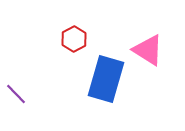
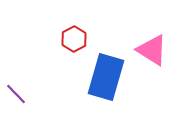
pink triangle: moved 4 px right
blue rectangle: moved 2 px up
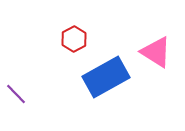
pink triangle: moved 4 px right, 2 px down
blue rectangle: rotated 45 degrees clockwise
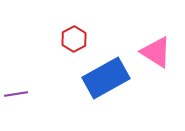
blue rectangle: moved 1 px down
purple line: rotated 55 degrees counterclockwise
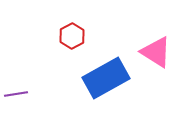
red hexagon: moved 2 px left, 3 px up
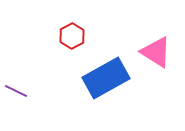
purple line: moved 3 px up; rotated 35 degrees clockwise
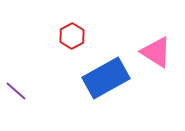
purple line: rotated 15 degrees clockwise
